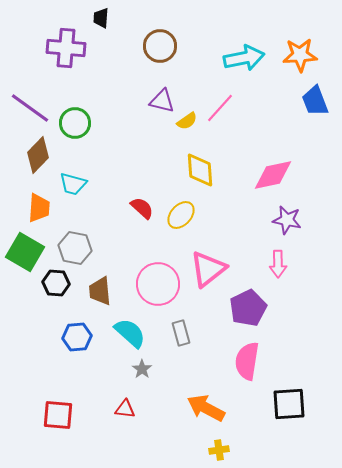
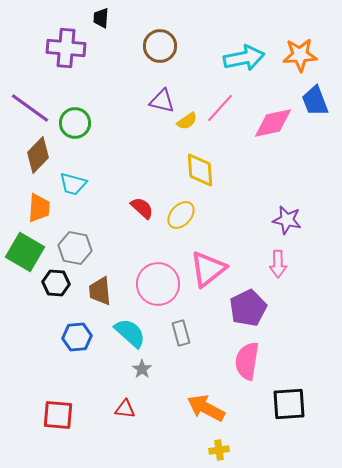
pink diamond: moved 52 px up
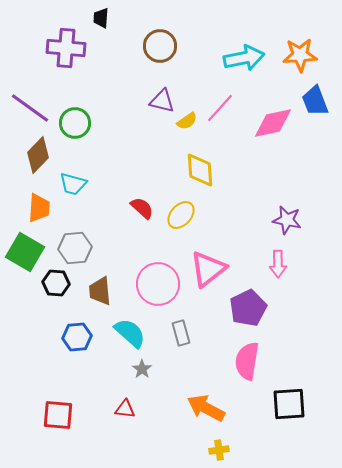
gray hexagon: rotated 16 degrees counterclockwise
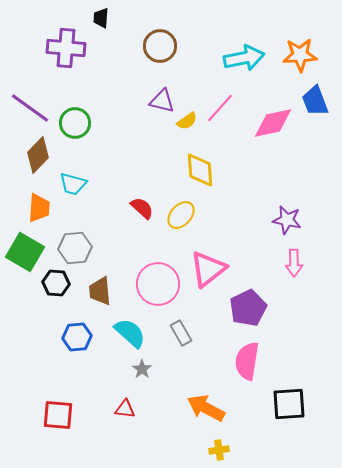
pink arrow: moved 16 px right, 1 px up
gray rectangle: rotated 15 degrees counterclockwise
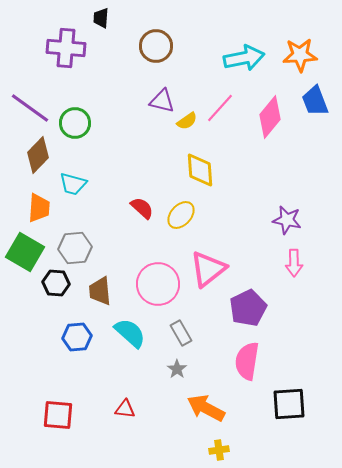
brown circle: moved 4 px left
pink diamond: moved 3 px left, 6 px up; rotated 39 degrees counterclockwise
gray star: moved 35 px right
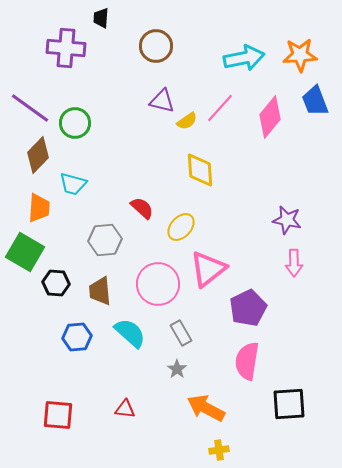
yellow ellipse: moved 12 px down
gray hexagon: moved 30 px right, 8 px up
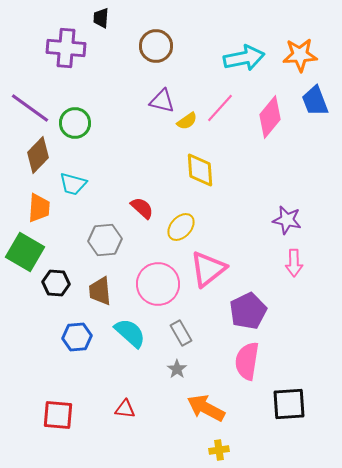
purple pentagon: moved 3 px down
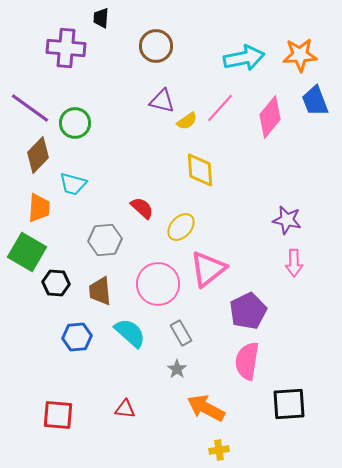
green square: moved 2 px right
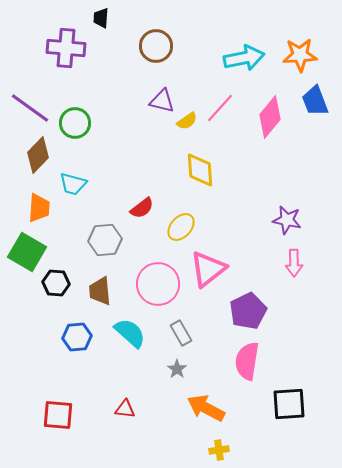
red semicircle: rotated 100 degrees clockwise
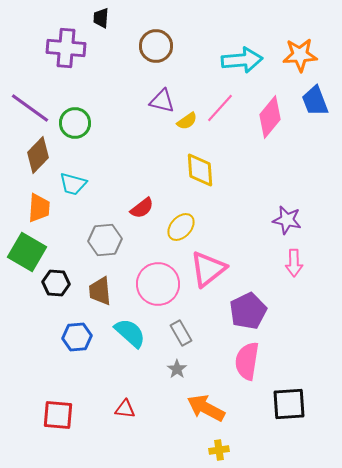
cyan arrow: moved 2 px left, 2 px down; rotated 6 degrees clockwise
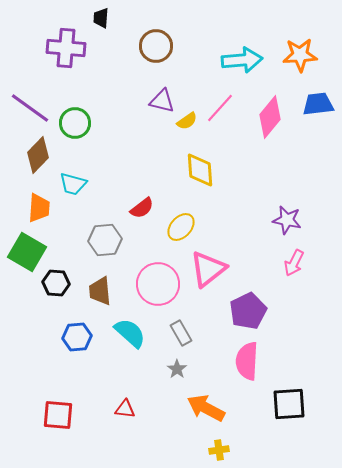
blue trapezoid: moved 3 px right, 3 px down; rotated 104 degrees clockwise
pink arrow: rotated 28 degrees clockwise
pink semicircle: rotated 6 degrees counterclockwise
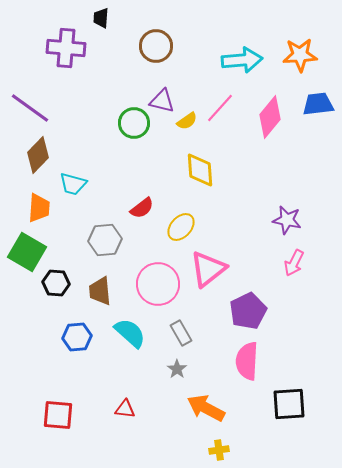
green circle: moved 59 px right
